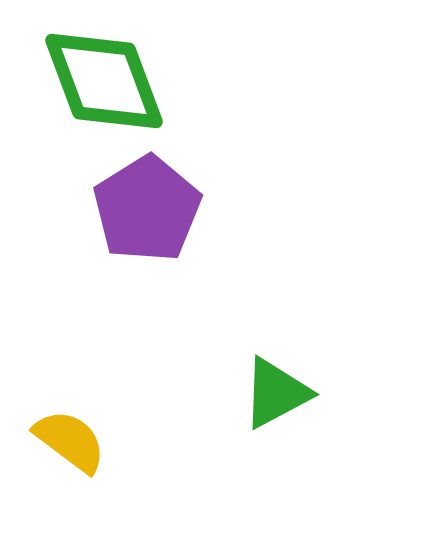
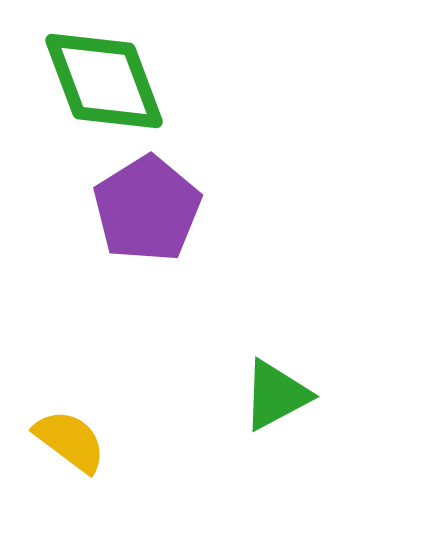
green triangle: moved 2 px down
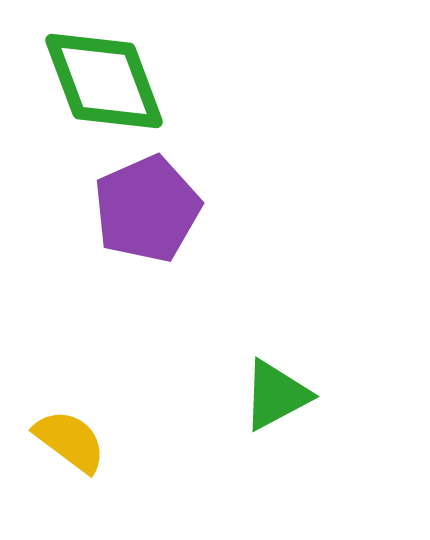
purple pentagon: rotated 8 degrees clockwise
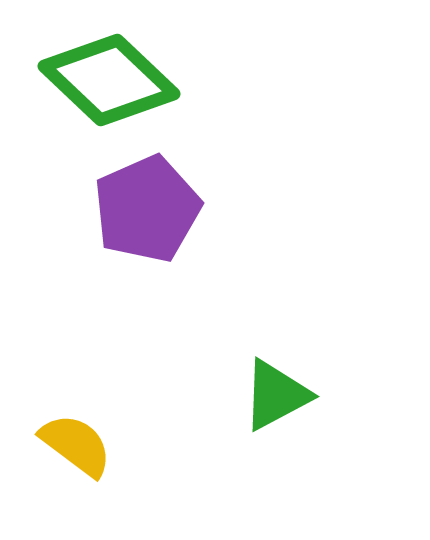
green diamond: moved 5 px right, 1 px up; rotated 26 degrees counterclockwise
yellow semicircle: moved 6 px right, 4 px down
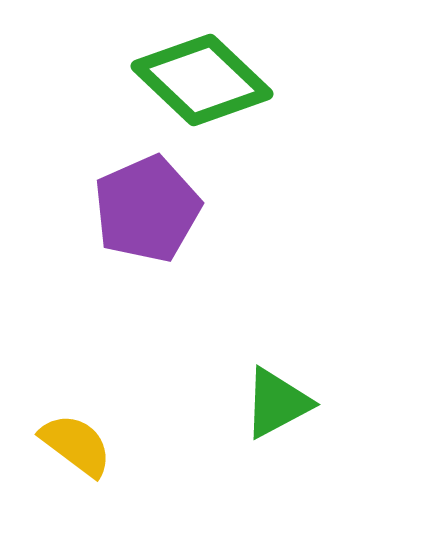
green diamond: moved 93 px right
green triangle: moved 1 px right, 8 px down
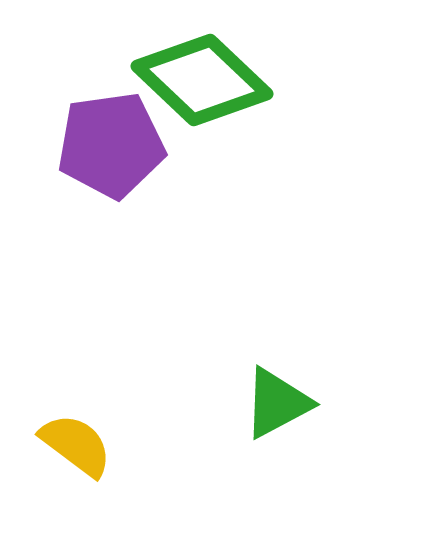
purple pentagon: moved 36 px left, 64 px up; rotated 16 degrees clockwise
